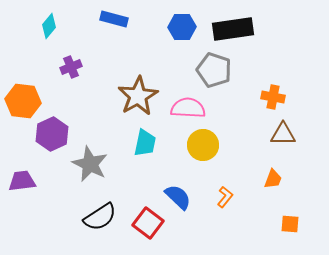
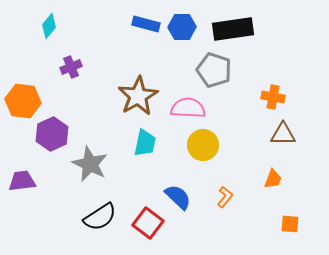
blue rectangle: moved 32 px right, 5 px down
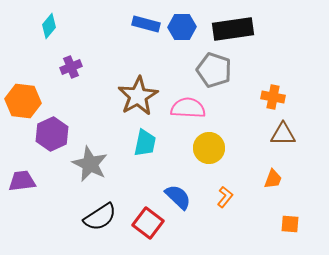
yellow circle: moved 6 px right, 3 px down
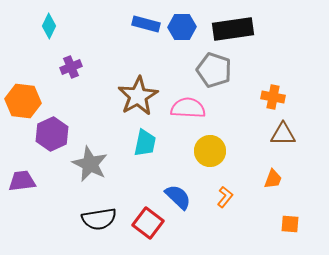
cyan diamond: rotated 15 degrees counterclockwise
yellow circle: moved 1 px right, 3 px down
black semicircle: moved 1 px left, 2 px down; rotated 24 degrees clockwise
